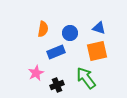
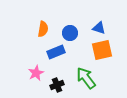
orange square: moved 5 px right, 1 px up
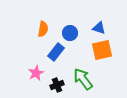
blue rectangle: rotated 30 degrees counterclockwise
green arrow: moved 3 px left, 1 px down
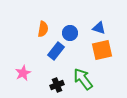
blue rectangle: moved 1 px up
pink star: moved 13 px left
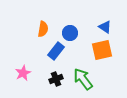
blue triangle: moved 6 px right, 1 px up; rotated 16 degrees clockwise
black cross: moved 1 px left, 6 px up
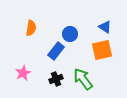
orange semicircle: moved 12 px left, 1 px up
blue circle: moved 1 px down
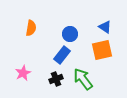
blue rectangle: moved 6 px right, 4 px down
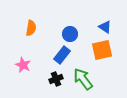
pink star: moved 8 px up; rotated 21 degrees counterclockwise
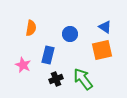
blue rectangle: moved 14 px left; rotated 24 degrees counterclockwise
